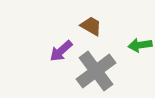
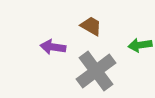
purple arrow: moved 8 px left, 4 px up; rotated 50 degrees clockwise
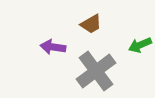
brown trapezoid: moved 2 px up; rotated 120 degrees clockwise
green arrow: rotated 15 degrees counterclockwise
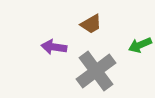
purple arrow: moved 1 px right
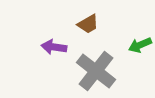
brown trapezoid: moved 3 px left
gray cross: rotated 15 degrees counterclockwise
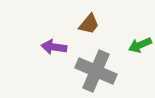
brown trapezoid: moved 1 px right; rotated 20 degrees counterclockwise
gray cross: rotated 15 degrees counterclockwise
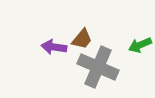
brown trapezoid: moved 7 px left, 15 px down
gray cross: moved 2 px right, 4 px up
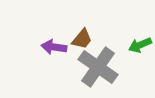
gray cross: rotated 12 degrees clockwise
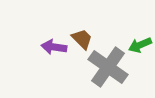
brown trapezoid: rotated 85 degrees counterclockwise
gray cross: moved 10 px right
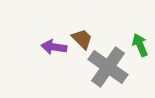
green arrow: rotated 90 degrees clockwise
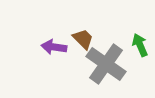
brown trapezoid: moved 1 px right
gray cross: moved 2 px left, 3 px up
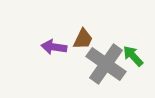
brown trapezoid: rotated 70 degrees clockwise
green arrow: moved 7 px left, 11 px down; rotated 20 degrees counterclockwise
